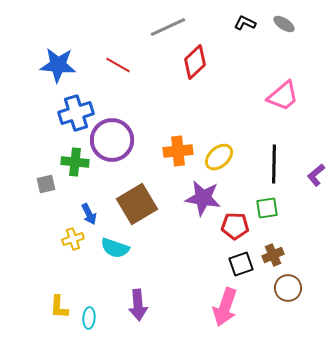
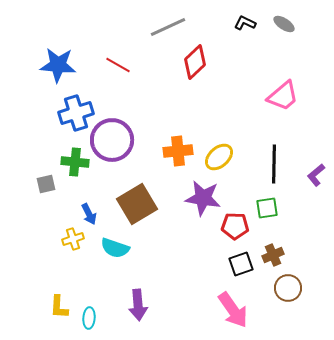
pink arrow: moved 8 px right, 3 px down; rotated 54 degrees counterclockwise
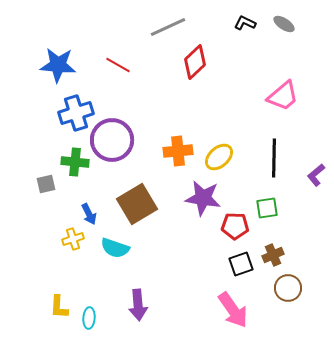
black line: moved 6 px up
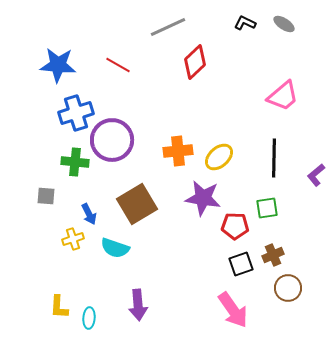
gray square: moved 12 px down; rotated 18 degrees clockwise
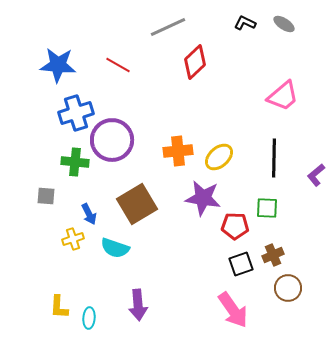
green square: rotated 10 degrees clockwise
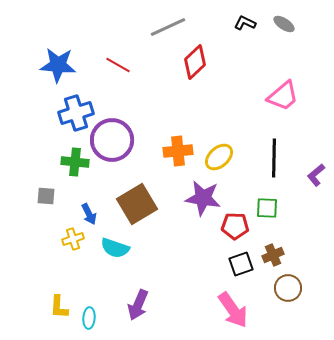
purple arrow: rotated 28 degrees clockwise
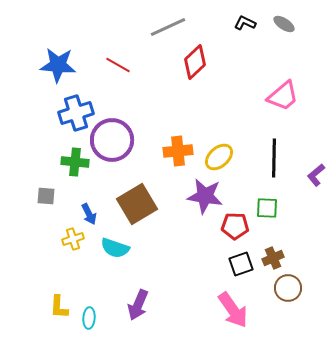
purple star: moved 2 px right, 2 px up
brown cross: moved 3 px down
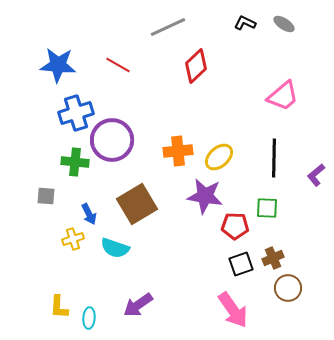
red diamond: moved 1 px right, 4 px down
purple arrow: rotated 32 degrees clockwise
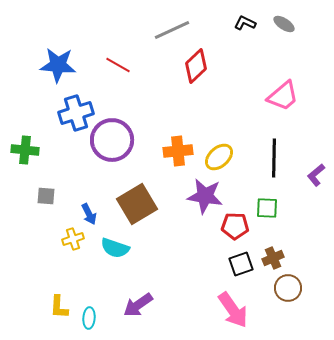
gray line: moved 4 px right, 3 px down
green cross: moved 50 px left, 12 px up
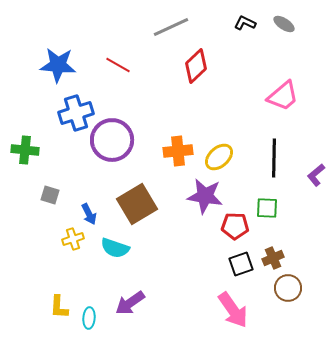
gray line: moved 1 px left, 3 px up
gray square: moved 4 px right, 1 px up; rotated 12 degrees clockwise
purple arrow: moved 8 px left, 2 px up
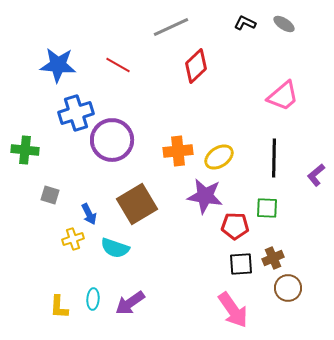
yellow ellipse: rotated 8 degrees clockwise
black square: rotated 15 degrees clockwise
cyan ellipse: moved 4 px right, 19 px up
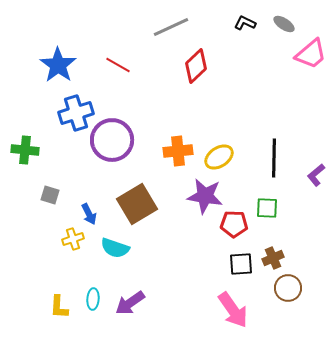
blue star: rotated 30 degrees clockwise
pink trapezoid: moved 28 px right, 42 px up
red pentagon: moved 1 px left, 2 px up
